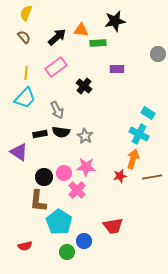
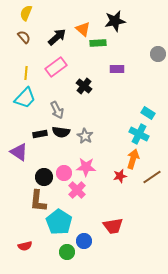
orange triangle: moved 2 px right, 1 px up; rotated 35 degrees clockwise
brown line: rotated 24 degrees counterclockwise
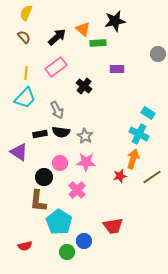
pink star: moved 5 px up
pink circle: moved 4 px left, 10 px up
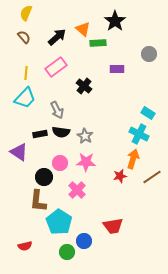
black star: rotated 25 degrees counterclockwise
gray circle: moved 9 px left
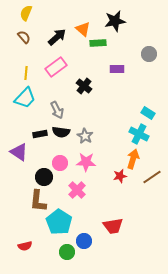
black star: rotated 25 degrees clockwise
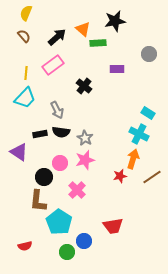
brown semicircle: moved 1 px up
pink rectangle: moved 3 px left, 2 px up
gray star: moved 2 px down
pink star: moved 1 px left, 2 px up; rotated 18 degrees counterclockwise
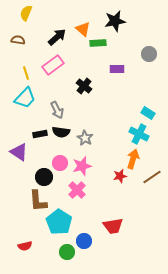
brown semicircle: moved 6 px left, 4 px down; rotated 40 degrees counterclockwise
yellow line: rotated 24 degrees counterclockwise
pink star: moved 3 px left, 6 px down
brown L-shape: rotated 10 degrees counterclockwise
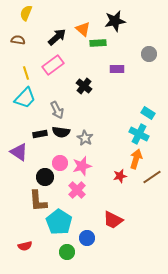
orange arrow: moved 3 px right
black circle: moved 1 px right
red trapezoid: moved 6 px up; rotated 35 degrees clockwise
blue circle: moved 3 px right, 3 px up
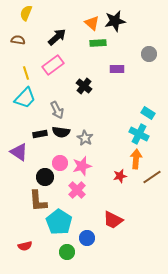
orange triangle: moved 9 px right, 6 px up
orange arrow: rotated 12 degrees counterclockwise
